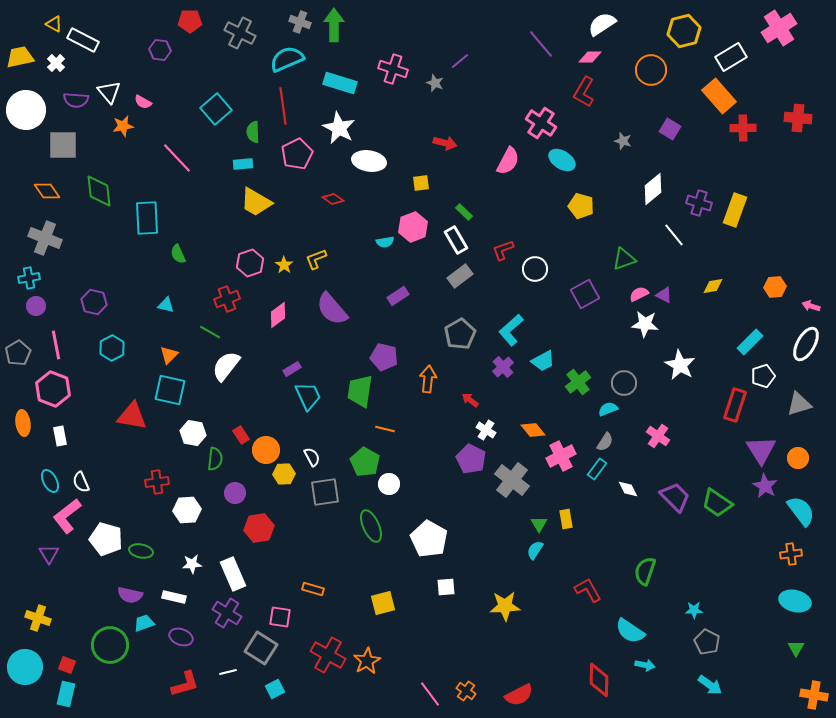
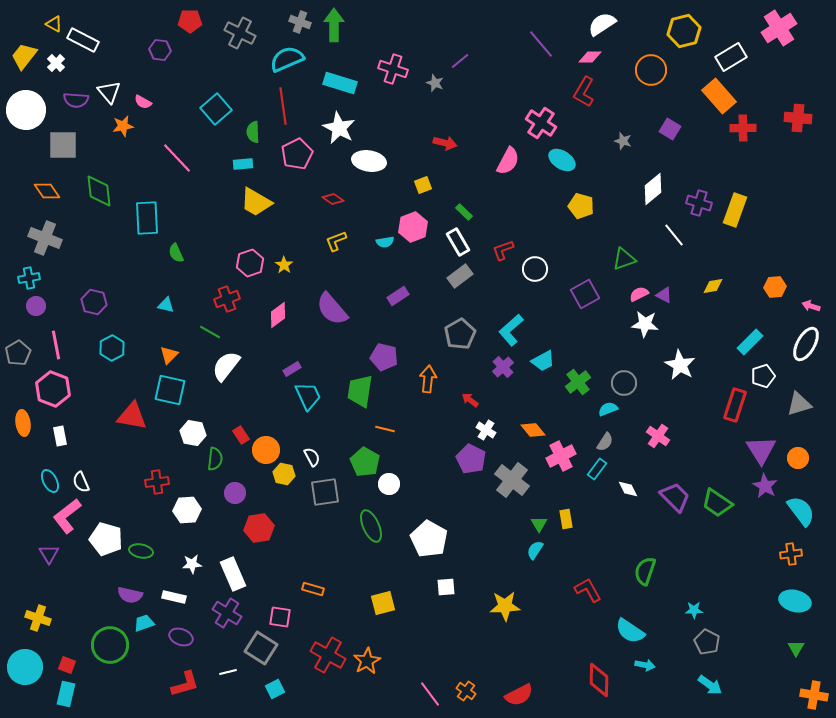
yellow trapezoid at (20, 57): moved 4 px right, 1 px up; rotated 40 degrees counterclockwise
yellow square at (421, 183): moved 2 px right, 2 px down; rotated 12 degrees counterclockwise
white rectangle at (456, 240): moved 2 px right, 2 px down
green semicircle at (178, 254): moved 2 px left, 1 px up
yellow L-shape at (316, 259): moved 20 px right, 18 px up
yellow hexagon at (284, 474): rotated 15 degrees clockwise
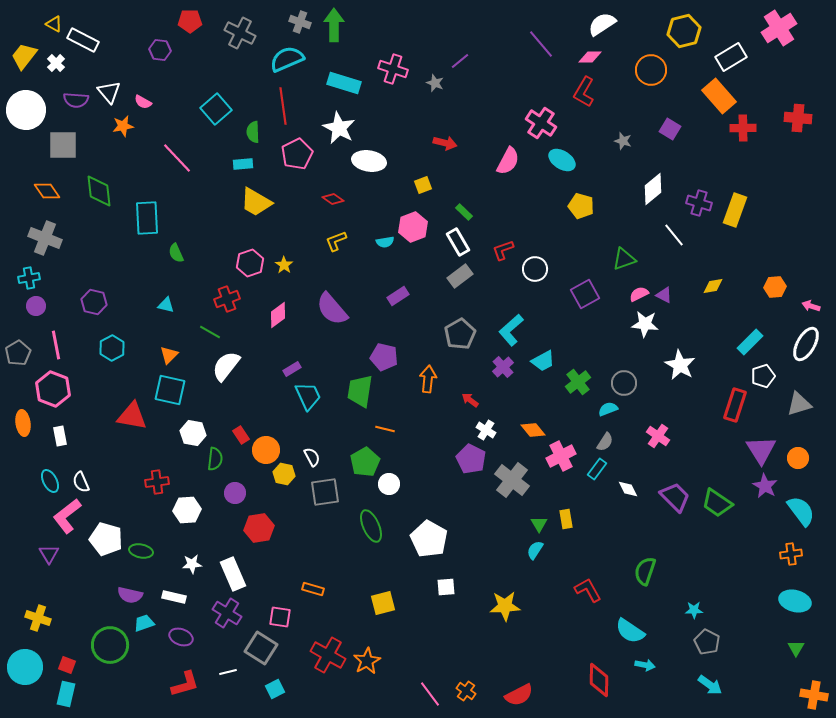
cyan rectangle at (340, 83): moved 4 px right
green pentagon at (365, 462): rotated 12 degrees clockwise
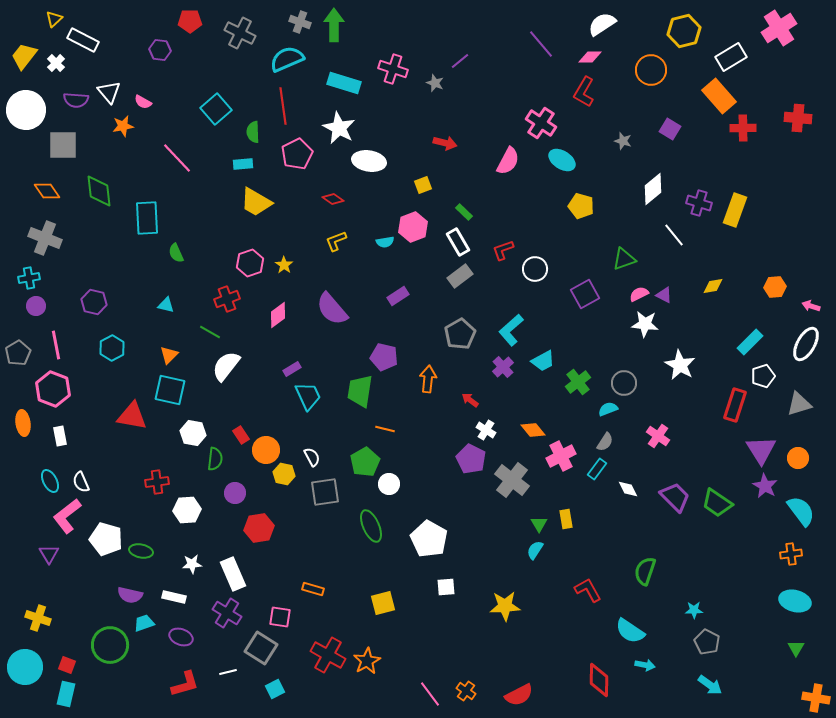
yellow triangle at (54, 24): moved 5 px up; rotated 48 degrees clockwise
orange cross at (814, 695): moved 2 px right, 3 px down
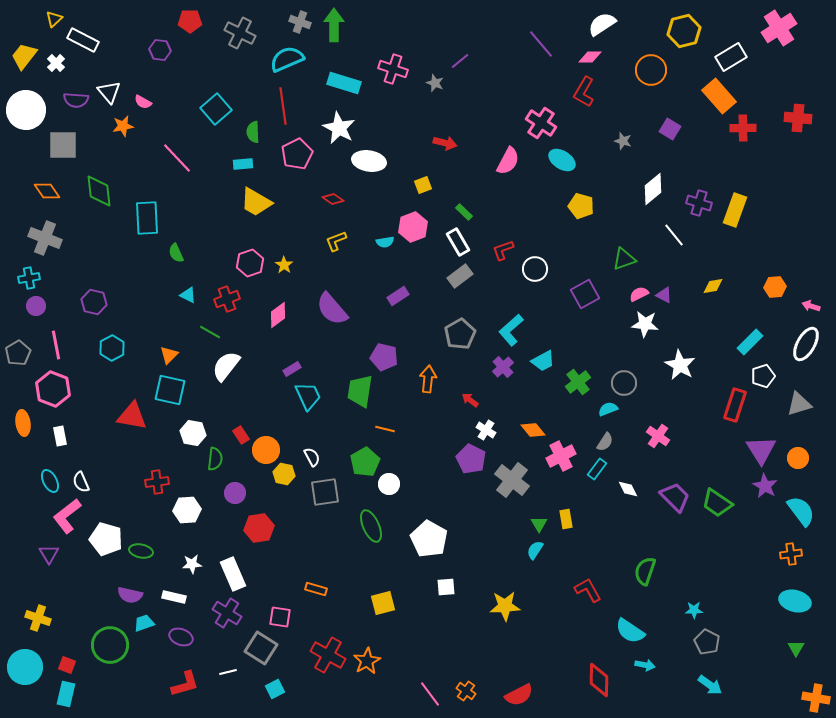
cyan triangle at (166, 305): moved 22 px right, 10 px up; rotated 12 degrees clockwise
orange rectangle at (313, 589): moved 3 px right
